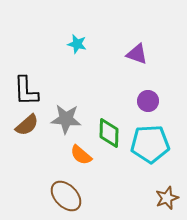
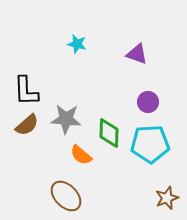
purple circle: moved 1 px down
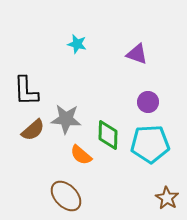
brown semicircle: moved 6 px right, 5 px down
green diamond: moved 1 px left, 2 px down
brown star: rotated 20 degrees counterclockwise
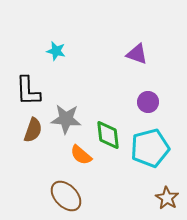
cyan star: moved 21 px left, 7 px down
black L-shape: moved 2 px right
brown semicircle: rotated 30 degrees counterclockwise
green diamond: rotated 8 degrees counterclockwise
cyan pentagon: moved 4 px down; rotated 12 degrees counterclockwise
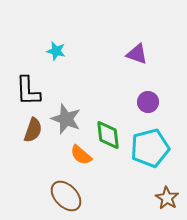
gray star: rotated 16 degrees clockwise
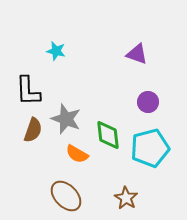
orange semicircle: moved 4 px left, 1 px up; rotated 10 degrees counterclockwise
brown star: moved 41 px left
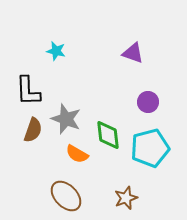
purple triangle: moved 4 px left, 1 px up
brown star: rotated 20 degrees clockwise
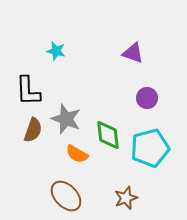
purple circle: moved 1 px left, 4 px up
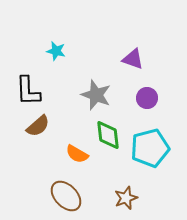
purple triangle: moved 6 px down
gray star: moved 30 px right, 24 px up
brown semicircle: moved 5 px right, 4 px up; rotated 30 degrees clockwise
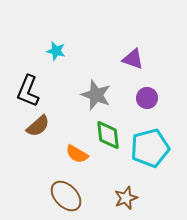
black L-shape: rotated 24 degrees clockwise
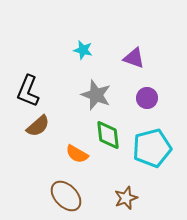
cyan star: moved 27 px right, 1 px up
purple triangle: moved 1 px right, 1 px up
cyan pentagon: moved 2 px right
